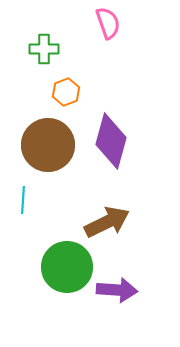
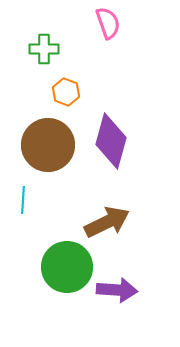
orange hexagon: rotated 20 degrees counterclockwise
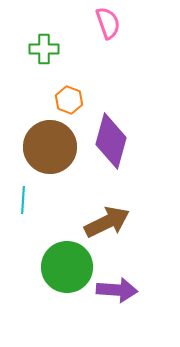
orange hexagon: moved 3 px right, 8 px down
brown circle: moved 2 px right, 2 px down
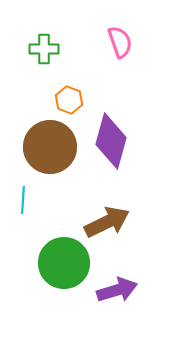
pink semicircle: moved 12 px right, 19 px down
green circle: moved 3 px left, 4 px up
purple arrow: rotated 21 degrees counterclockwise
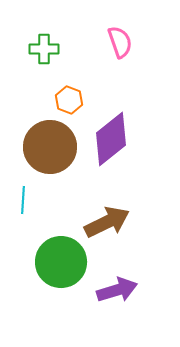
purple diamond: moved 2 px up; rotated 36 degrees clockwise
green circle: moved 3 px left, 1 px up
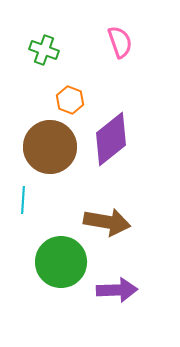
green cross: moved 1 px down; rotated 20 degrees clockwise
orange hexagon: moved 1 px right
brown arrow: rotated 36 degrees clockwise
purple arrow: rotated 15 degrees clockwise
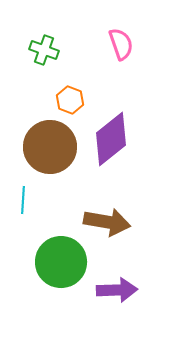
pink semicircle: moved 1 px right, 2 px down
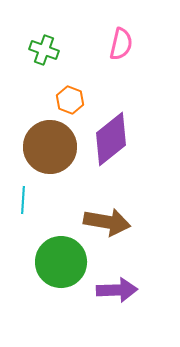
pink semicircle: rotated 32 degrees clockwise
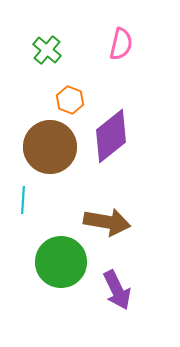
green cross: moved 3 px right; rotated 20 degrees clockwise
purple diamond: moved 3 px up
purple arrow: rotated 66 degrees clockwise
